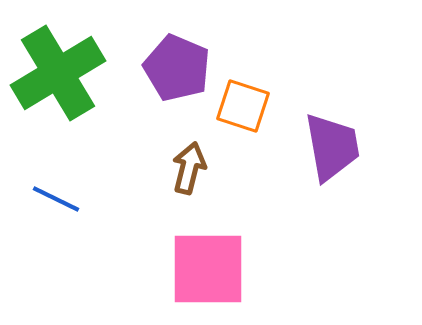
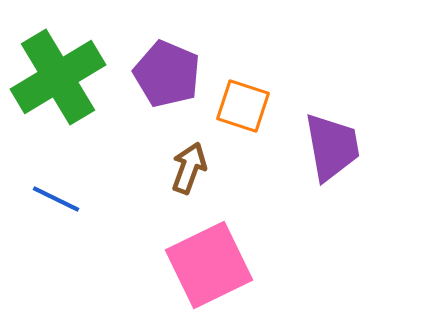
purple pentagon: moved 10 px left, 6 px down
green cross: moved 4 px down
brown arrow: rotated 6 degrees clockwise
pink square: moved 1 px right, 4 px up; rotated 26 degrees counterclockwise
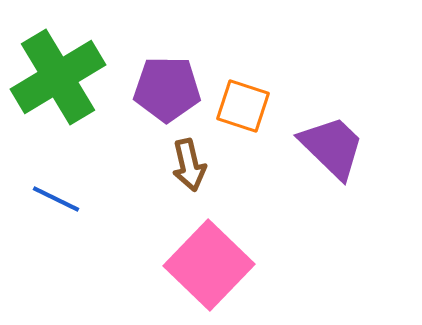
purple pentagon: moved 15 px down; rotated 22 degrees counterclockwise
purple trapezoid: rotated 36 degrees counterclockwise
brown arrow: moved 3 px up; rotated 147 degrees clockwise
pink square: rotated 20 degrees counterclockwise
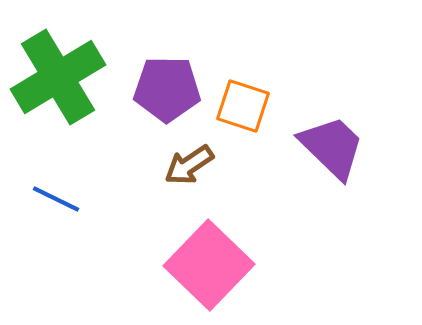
brown arrow: rotated 69 degrees clockwise
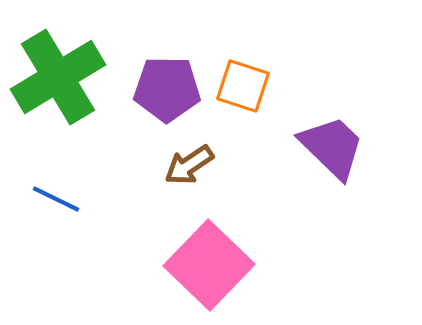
orange square: moved 20 px up
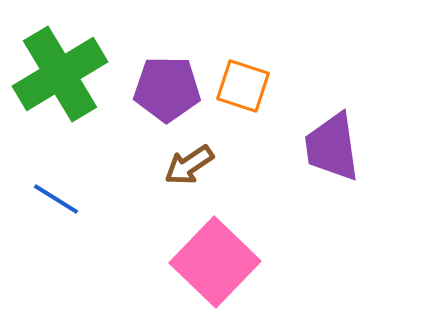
green cross: moved 2 px right, 3 px up
purple trapezoid: rotated 142 degrees counterclockwise
blue line: rotated 6 degrees clockwise
pink square: moved 6 px right, 3 px up
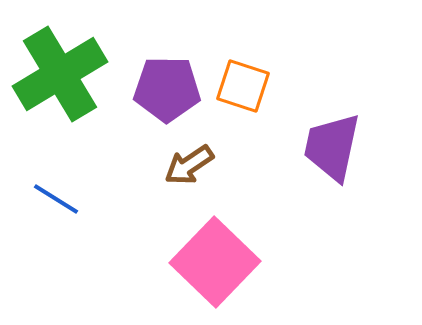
purple trapezoid: rotated 20 degrees clockwise
